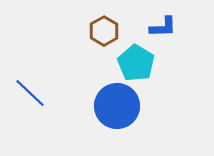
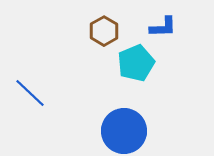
cyan pentagon: rotated 18 degrees clockwise
blue circle: moved 7 px right, 25 px down
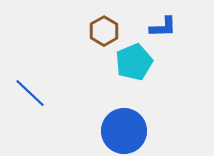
cyan pentagon: moved 2 px left, 1 px up
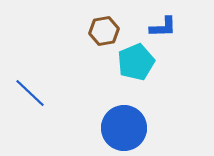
brown hexagon: rotated 20 degrees clockwise
cyan pentagon: moved 2 px right
blue circle: moved 3 px up
